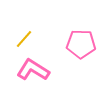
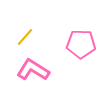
yellow line: moved 1 px right, 2 px up
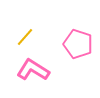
pink pentagon: moved 3 px left; rotated 16 degrees clockwise
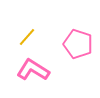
yellow line: moved 2 px right
